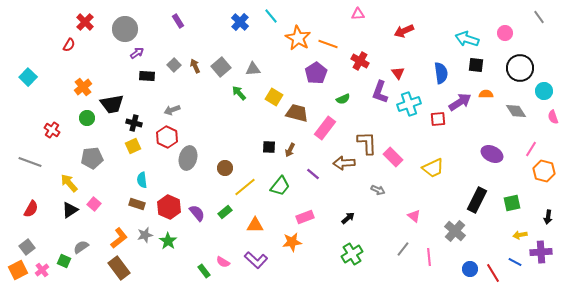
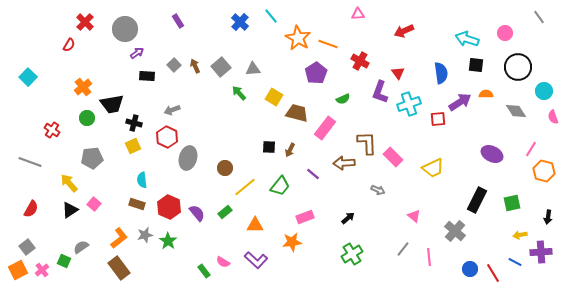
black circle at (520, 68): moved 2 px left, 1 px up
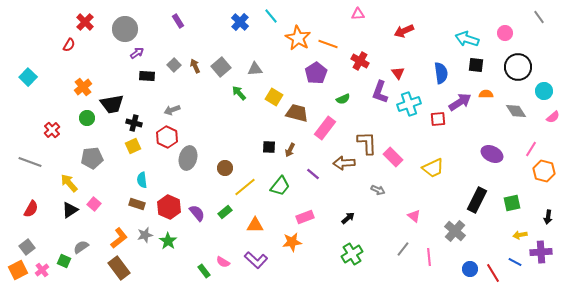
gray triangle at (253, 69): moved 2 px right
pink semicircle at (553, 117): rotated 112 degrees counterclockwise
red cross at (52, 130): rotated 14 degrees clockwise
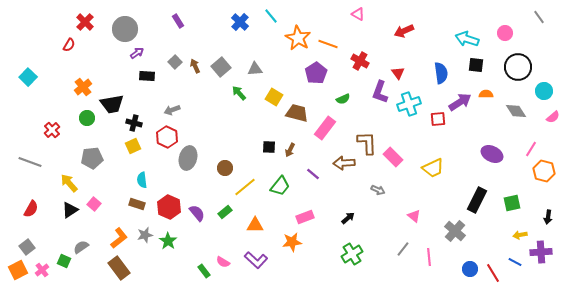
pink triangle at (358, 14): rotated 32 degrees clockwise
gray square at (174, 65): moved 1 px right, 3 px up
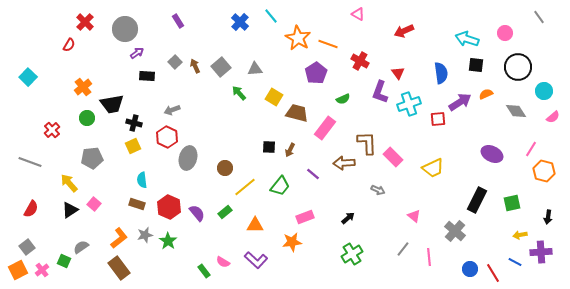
orange semicircle at (486, 94): rotated 24 degrees counterclockwise
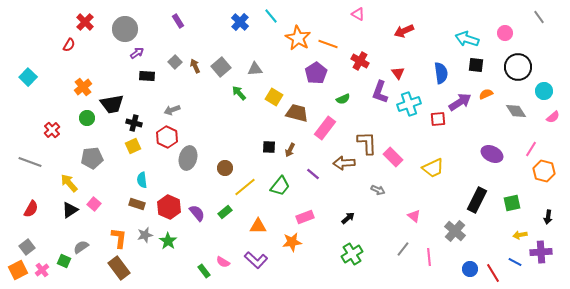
orange triangle at (255, 225): moved 3 px right, 1 px down
orange L-shape at (119, 238): rotated 45 degrees counterclockwise
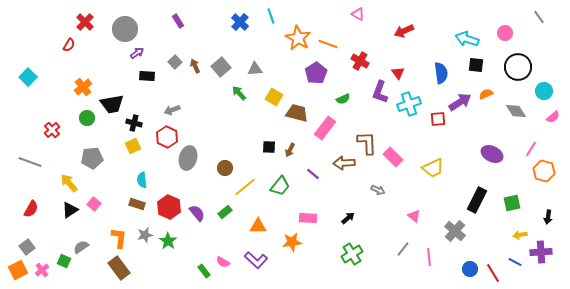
cyan line at (271, 16): rotated 21 degrees clockwise
pink rectangle at (305, 217): moved 3 px right, 1 px down; rotated 24 degrees clockwise
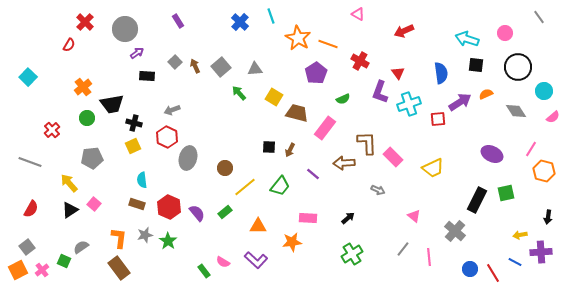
green square at (512, 203): moved 6 px left, 10 px up
